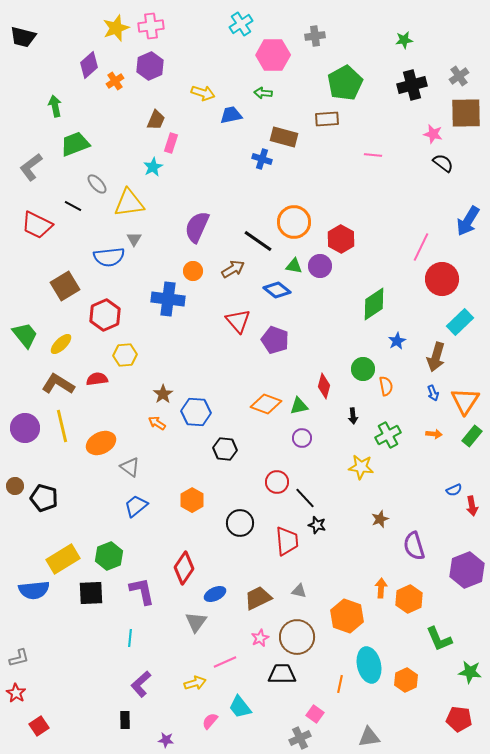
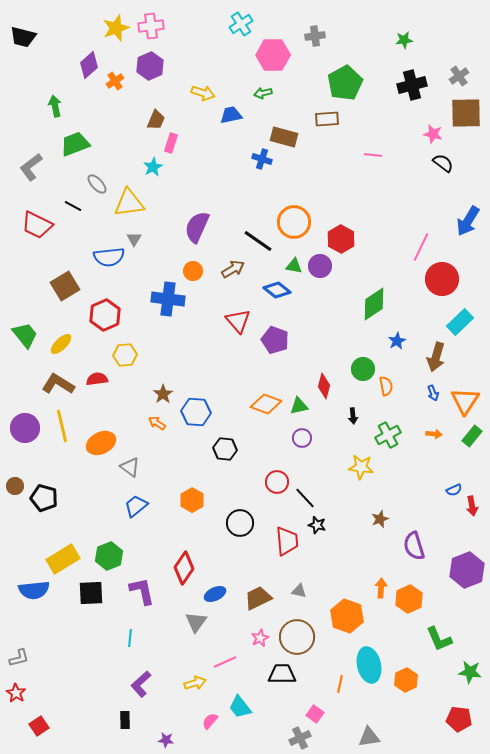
green arrow at (263, 93): rotated 18 degrees counterclockwise
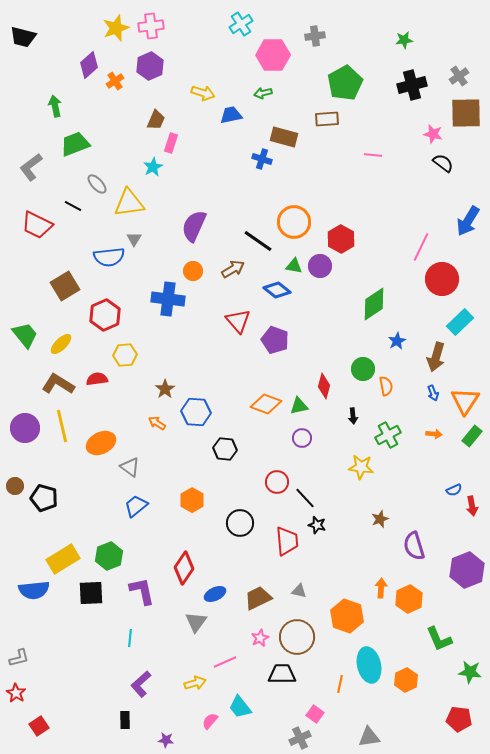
purple semicircle at (197, 227): moved 3 px left, 1 px up
brown star at (163, 394): moved 2 px right, 5 px up
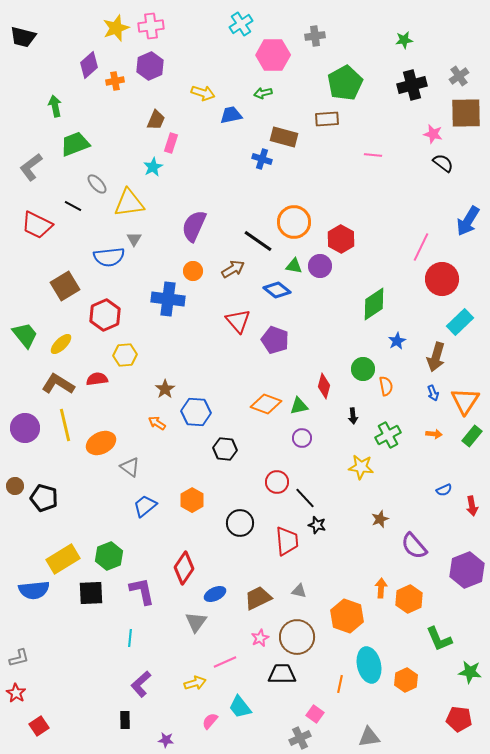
orange cross at (115, 81): rotated 24 degrees clockwise
yellow line at (62, 426): moved 3 px right, 1 px up
blue semicircle at (454, 490): moved 10 px left
blue trapezoid at (136, 506): moved 9 px right
purple semicircle at (414, 546): rotated 24 degrees counterclockwise
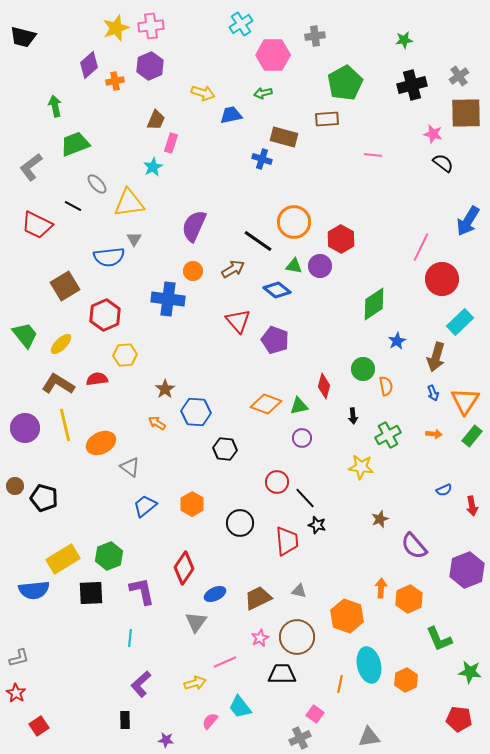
orange hexagon at (192, 500): moved 4 px down
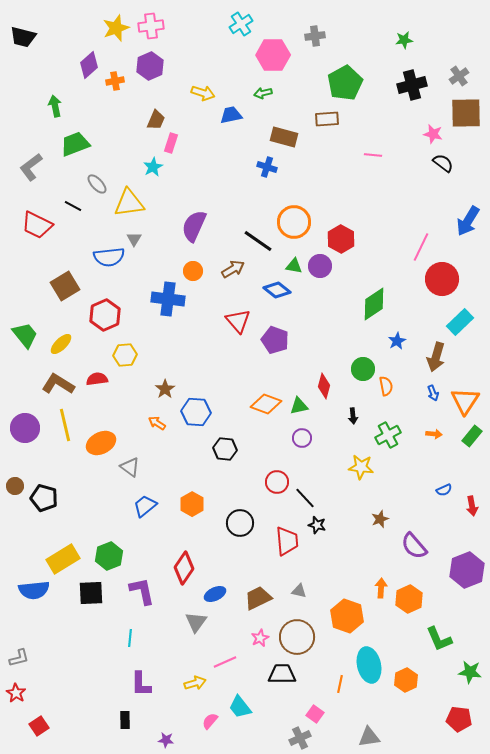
blue cross at (262, 159): moved 5 px right, 8 px down
purple L-shape at (141, 684): rotated 48 degrees counterclockwise
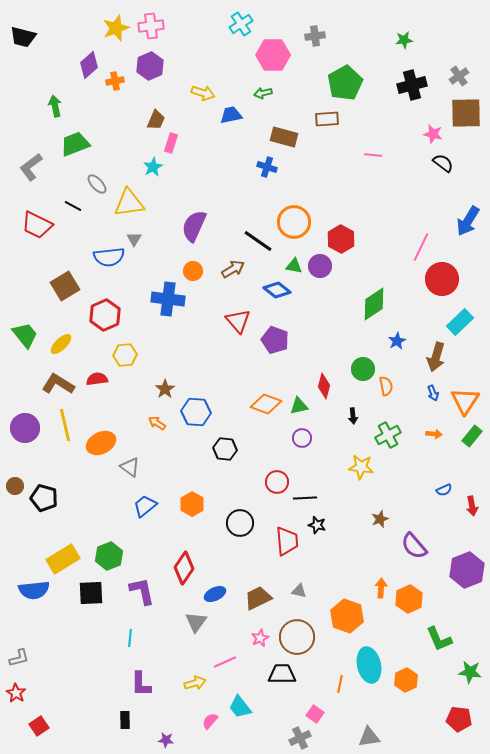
black line at (305, 498): rotated 50 degrees counterclockwise
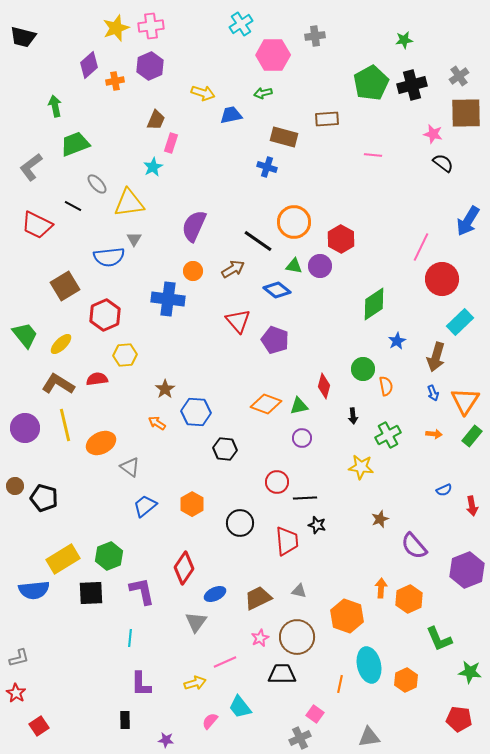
green pentagon at (345, 83): moved 26 px right
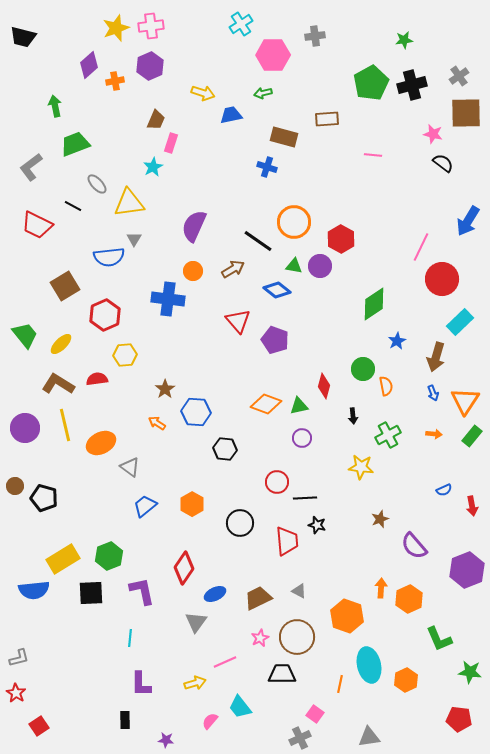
gray triangle at (299, 591): rotated 14 degrees clockwise
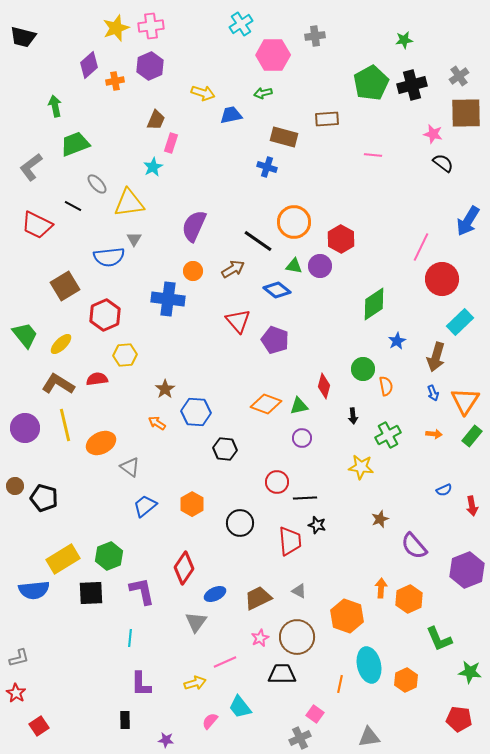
red trapezoid at (287, 541): moved 3 px right
